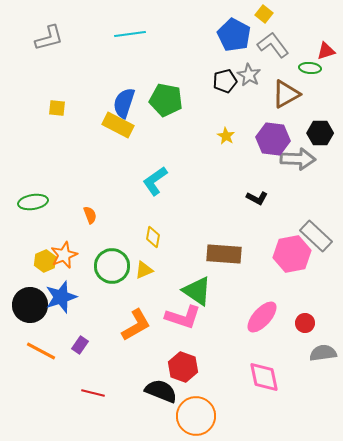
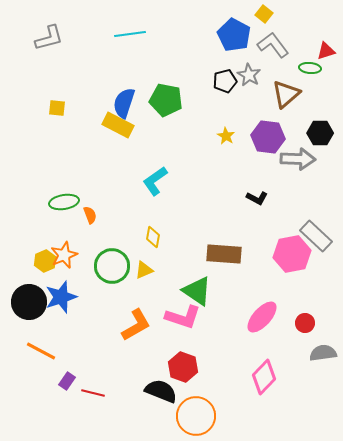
brown triangle at (286, 94): rotated 12 degrees counterclockwise
purple hexagon at (273, 139): moved 5 px left, 2 px up
green ellipse at (33, 202): moved 31 px right
black circle at (30, 305): moved 1 px left, 3 px up
purple rectangle at (80, 345): moved 13 px left, 36 px down
pink diamond at (264, 377): rotated 56 degrees clockwise
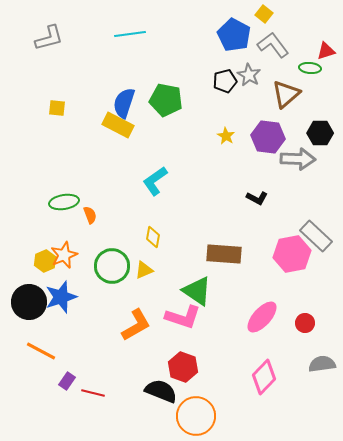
gray semicircle at (323, 353): moved 1 px left, 11 px down
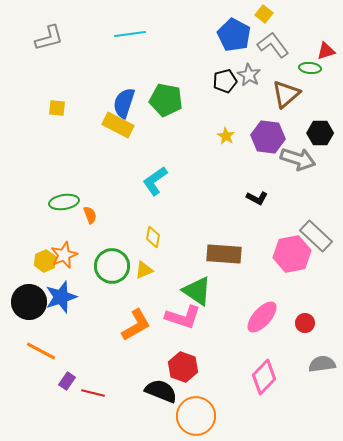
gray arrow at (298, 159): rotated 16 degrees clockwise
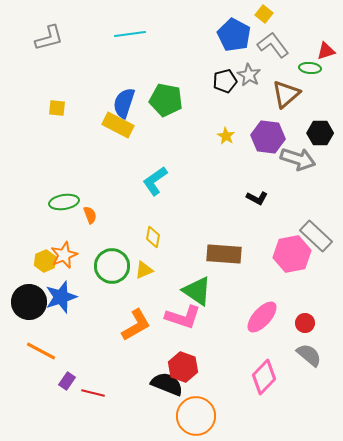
gray semicircle at (322, 364): moved 13 px left, 9 px up; rotated 48 degrees clockwise
black semicircle at (161, 391): moved 6 px right, 7 px up
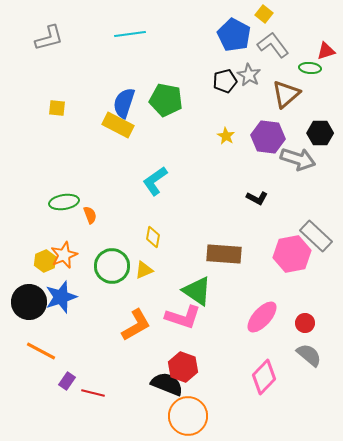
orange circle at (196, 416): moved 8 px left
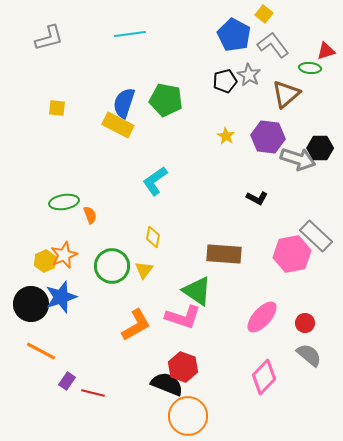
black hexagon at (320, 133): moved 15 px down
yellow triangle at (144, 270): rotated 30 degrees counterclockwise
black circle at (29, 302): moved 2 px right, 2 px down
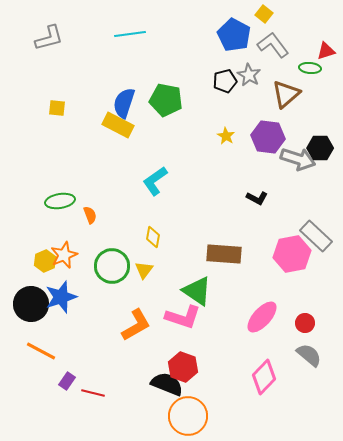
green ellipse at (64, 202): moved 4 px left, 1 px up
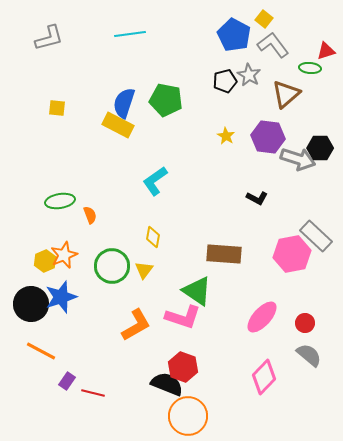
yellow square at (264, 14): moved 5 px down
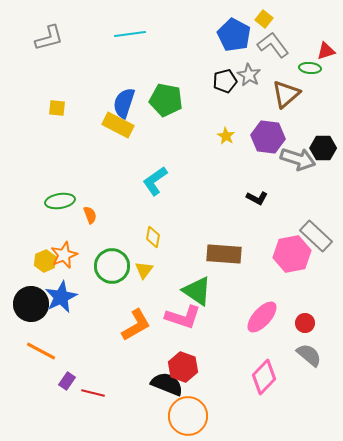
black hexagon at (320, 148): moved 3 px right
blue star at (61, 297): rotated 8 degrees counterclockwise
